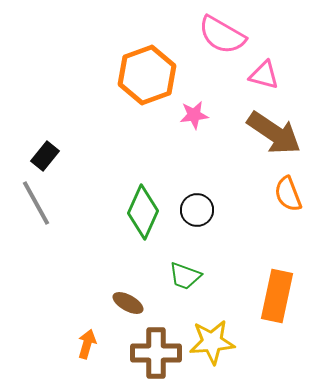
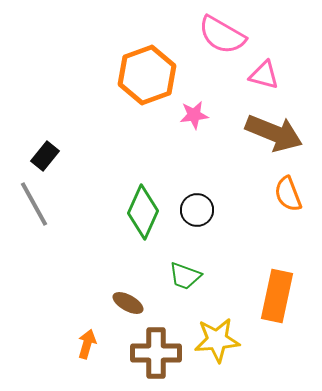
brown arrow: rotated 12 degrees counterclockwise
gray line: moved 2 px left, 1 px down
yellow star: moved 5 px right, 2 px up
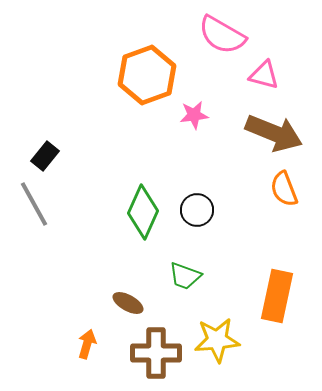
orange semicircle: moved 4 px left, 5 px up
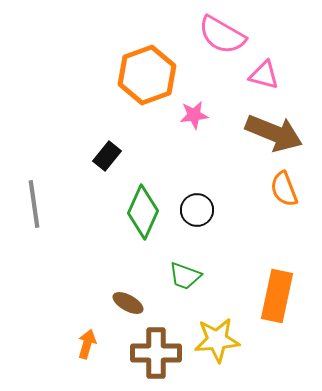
black rectangle: moved 62 px right
gray line: rotated 21 degrees clockwise
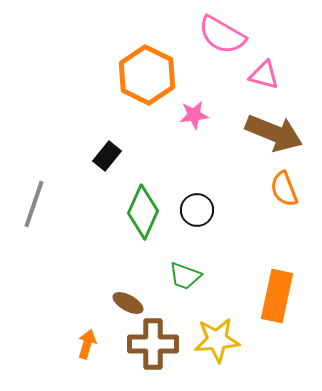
orange hexagon: rotated 14 degrees counterclockwise
gray line: rotated 27 degrees clockwise
brown cross: moved 3 px left, 9 px up
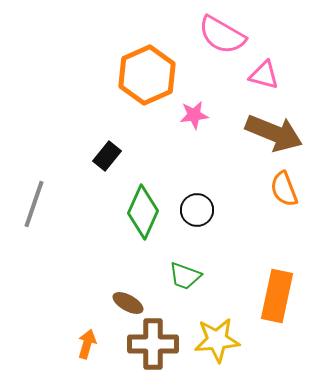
orange hexagon: rotated 10 degrees clockwise
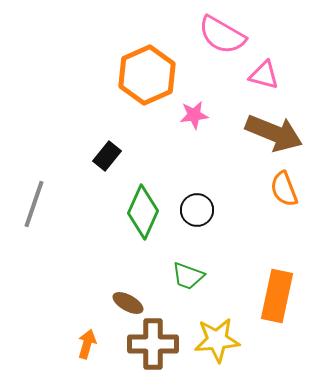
green trapezoid: moved 3 px right
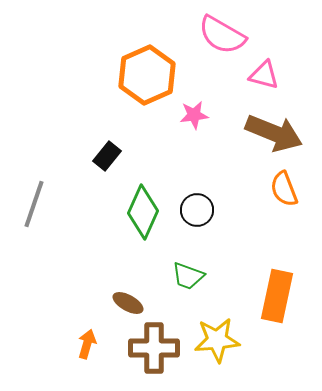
brown cross: moved 1 px right, 4 px down
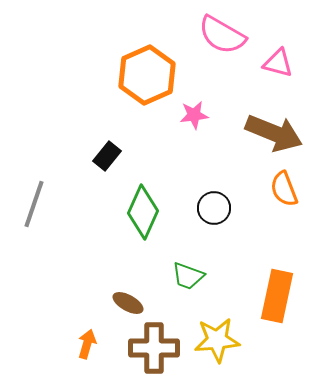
pink triangle: moved 14 px right, 12 px up
black circle: moved 17 px right, 2 px up
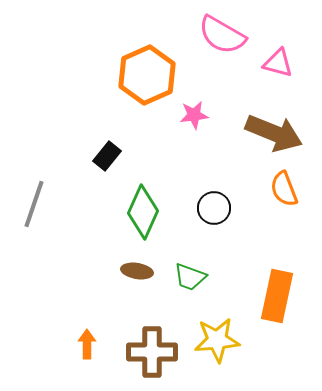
green trapezoid: moved 2 px right, 1 px down
brown ellipse: moved 9 px right, 32 px up; rotated 20 degrees counterclockwise
orange arrow: rotated 16 degrees counterclockwise
brown cross: moved 2 px left, 4 px down
